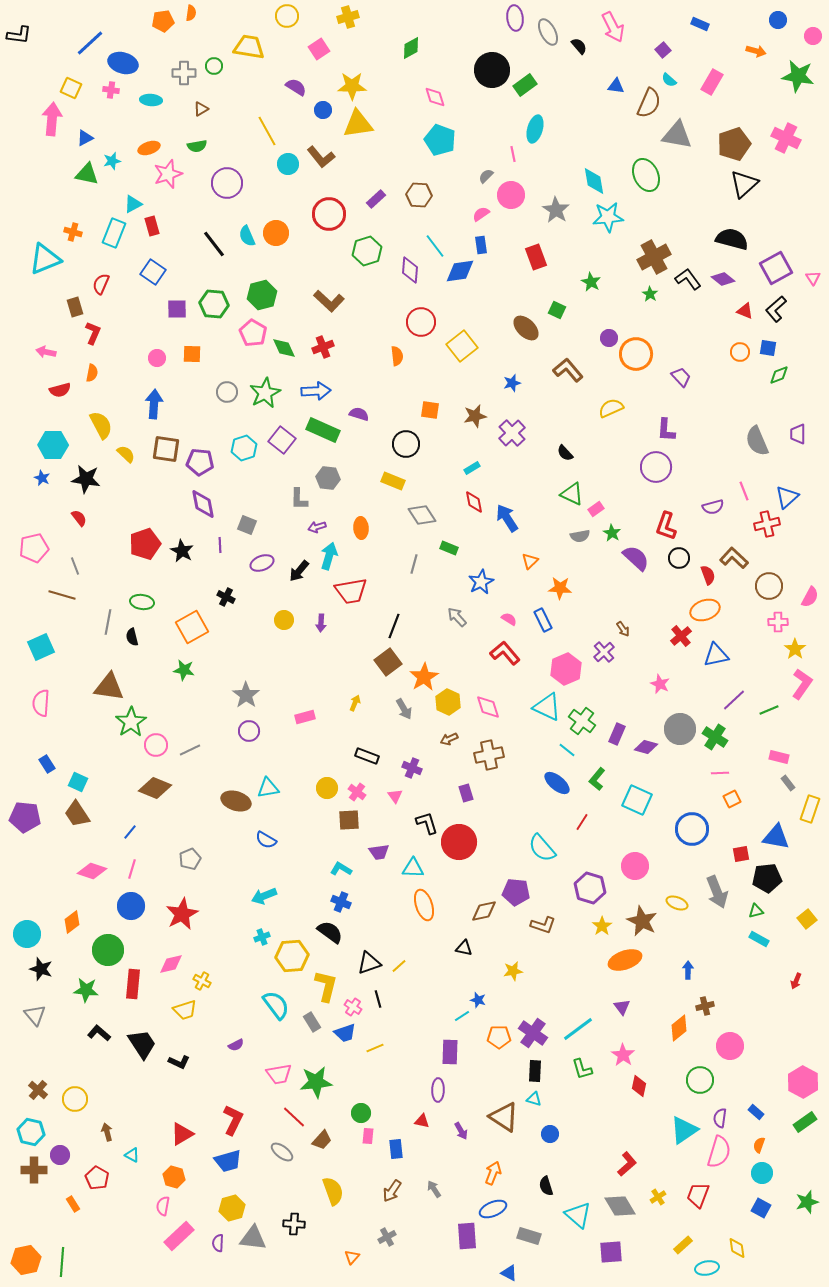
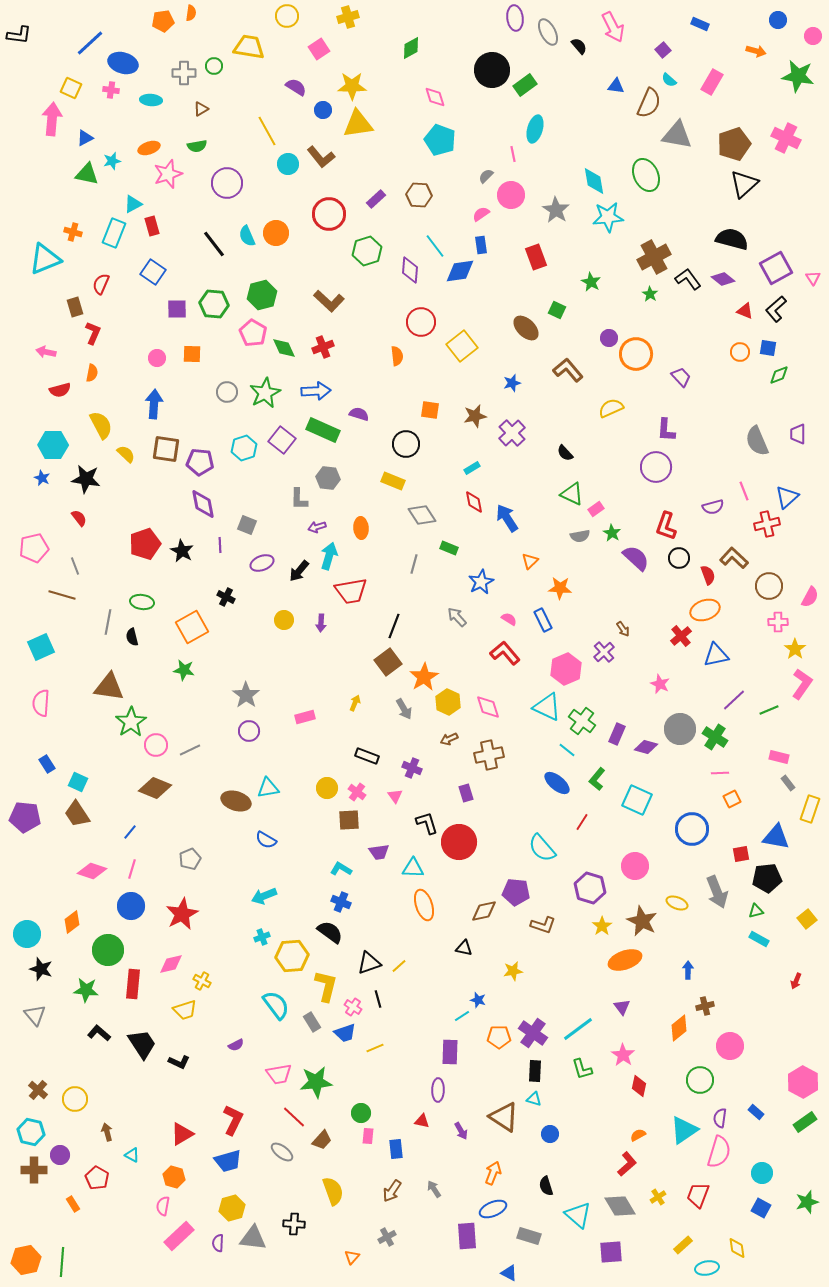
orange semicircle at (759, 1145): moved 121 px left, 10 px up; rotated 42 degrees clockwise
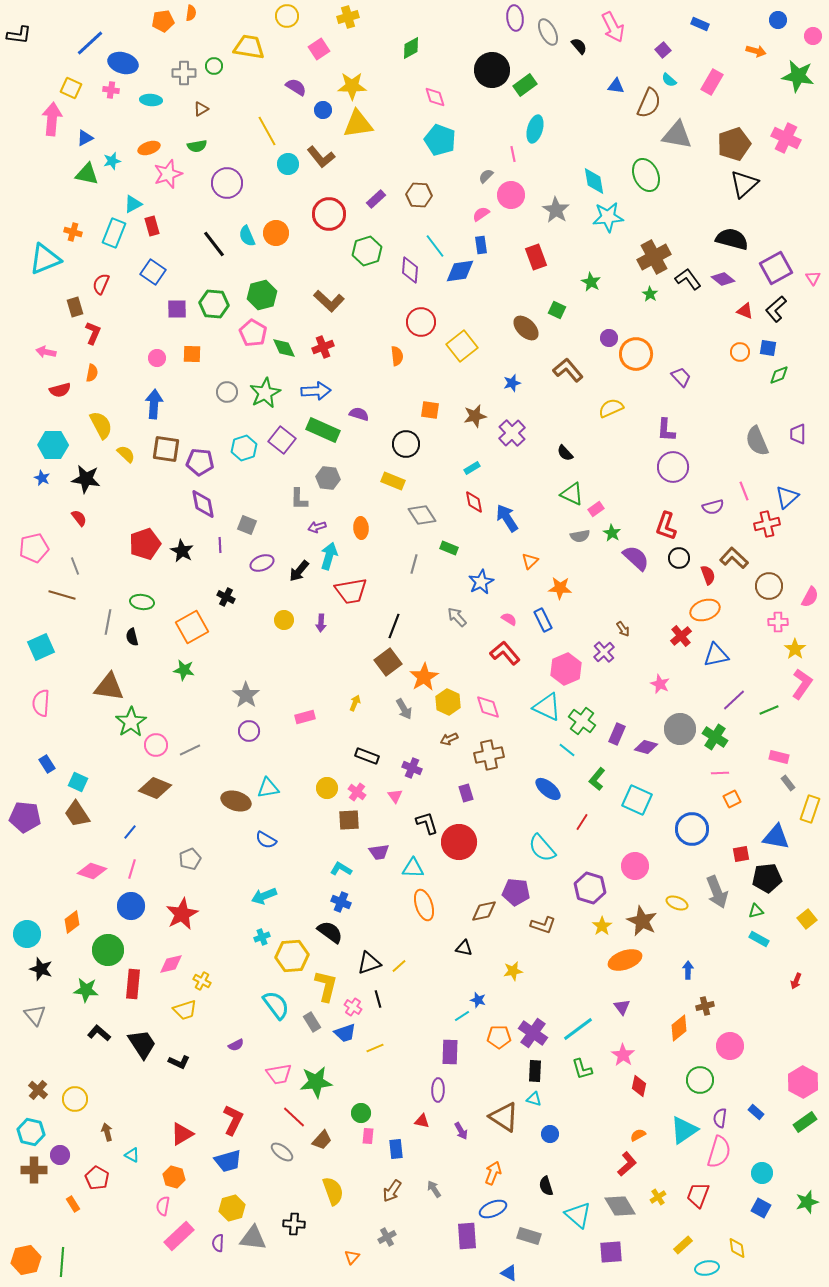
purple circle at (656, 467): moved 17 px right
blue ellipse at (557, 783): moved 9 px left, 6 px down
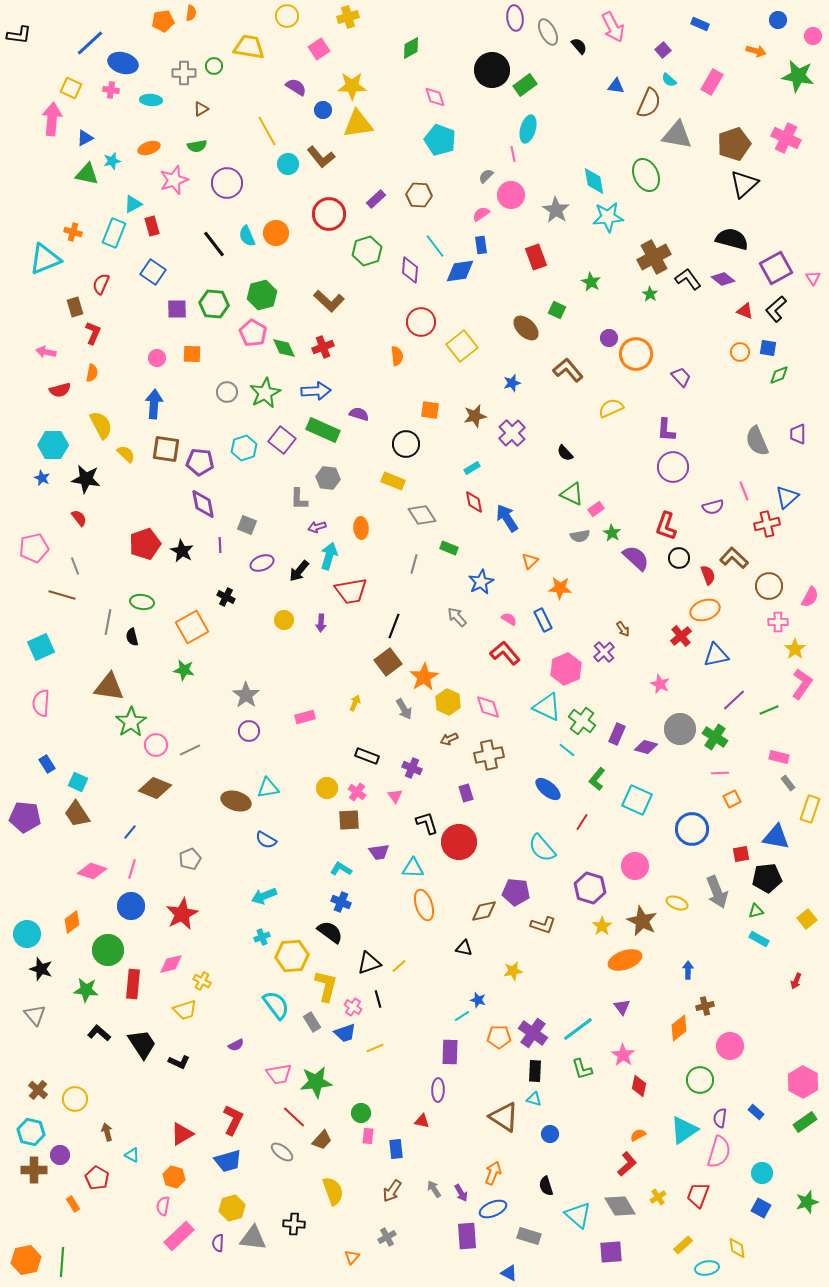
cyan ellipse at (535, 129): moved 7 px left
pink star at (168, 174): moved 6 px right, 6 px down
purple arrow at (461, 1131): moved 62 px down
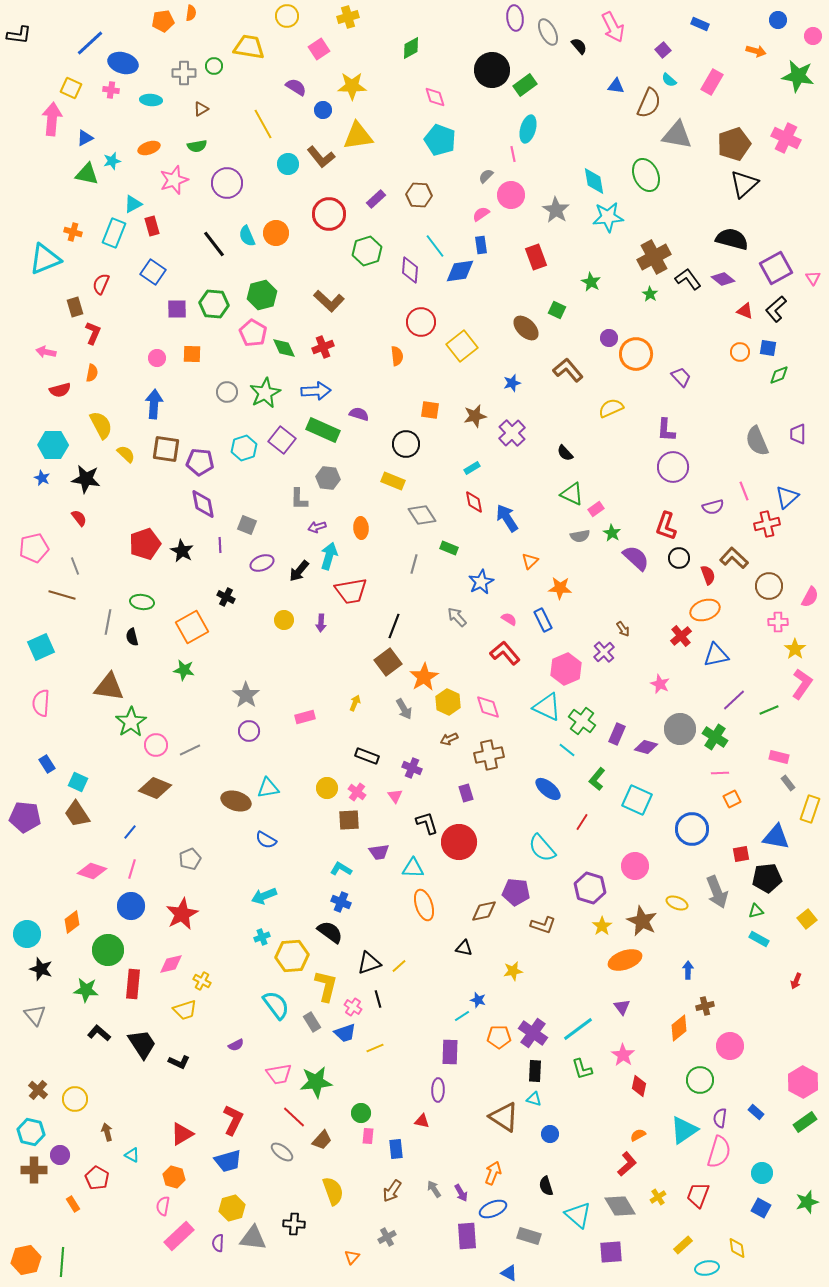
yellow triangle at (358, 124): moved 12 px down
yellow line at (267, 131): moved 4 px left, 7 px up
